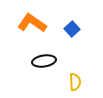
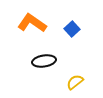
yellow semicircle: rotated 126 degrees counterclockwise
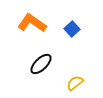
black ellipse: moved 3 px left, 3 px down; rotated 35 degrees counterclockwise
yellow semicircle: moved 1 px down
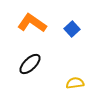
black ellipse: moved 11 px left
yellow semicircle: rotated 30 degrees clockwise
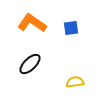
blue square: moved 1 px left, 1 px up; rotated 35 degrees clockwise
yellow semicircle: moved 1 px up
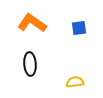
blue square: moved 8 px right
black ellipse: rotated 50 degrees counterclockwise
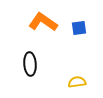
orange L-shape: moved 11 px right, 1 px up
yellow semicircle: moved 2 px right
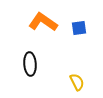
yellow semicircle: rotated 72 degrees clockwise
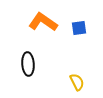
black ellipse: moved 2 px left
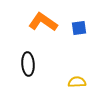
yellow semicircle: rotated 66 degrees counterclockwise
